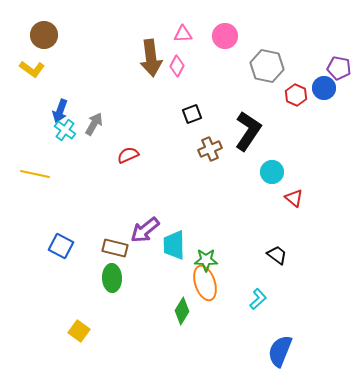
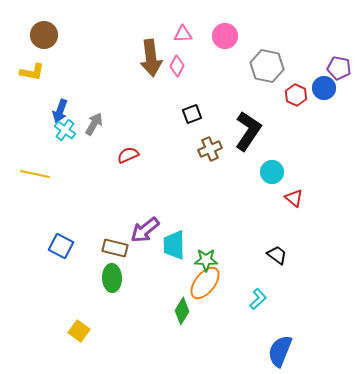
yellow L-shape: moved 3 px down; rotated 25 degrees counterclockwise
orange ellipse: rotated 56 degrees clockwise
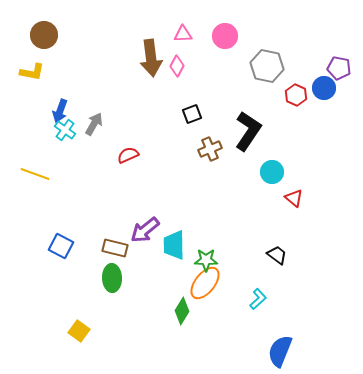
yellow line: rotated 8 degrees clockwise
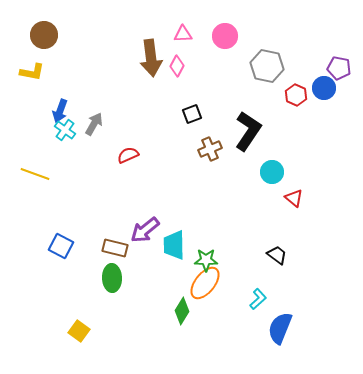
blue semicircle: moved 23 px up
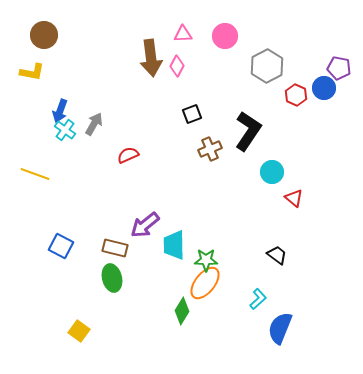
gray hexagon: rotated 20 degrees clockwise
purple arrow: moved 5 px up
green ellipse: rotated 12 degrees counterclockwise
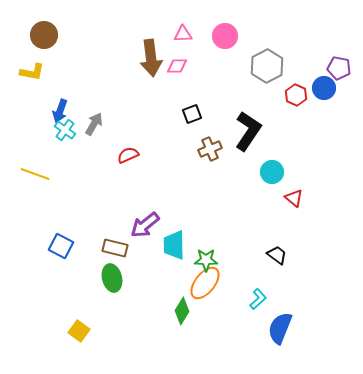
pink diamond: rotated 60 degrees clockwise
